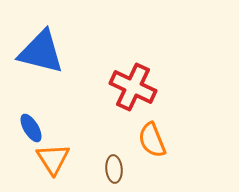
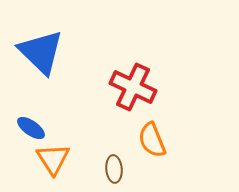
blue triangle: rotated 30 degrees clockwise
blue ellipse: rotated 24 degrees counterclockwise
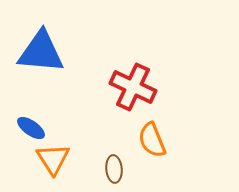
blue triangle: rotated 39 degrees counterclockwise
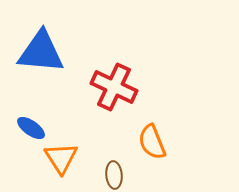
red cross: moved 19 px left
orange semicircle: moved 2 px down
orange triangle: moved 8 px right, 1 px up
brown ellipse: moved 6 px down
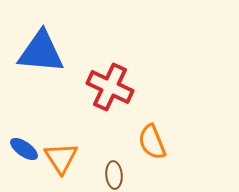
red cross: moved 4 px left
blue ellipse: moved 7 px left, 21 px down
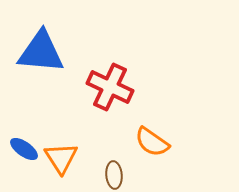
orange semicircle: rotated 33 degrees counterclockwise
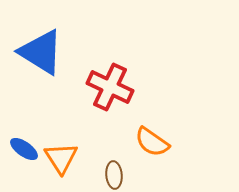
blue triangle: rotated 27 degrees clockwise
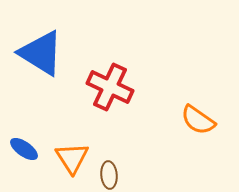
blue triangle: moved 1 px down
orange semicircle: moved 46 px right, 22 px up
orange triangle: moved 11 px right
brown ellipse: moved 5 px left
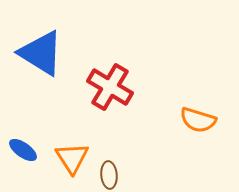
red cross: rotated 6 degrees clockwise
orange semicircle: rotated 18 degrees counterclockwise
blue ellipse: moved 1 px left, 1 px down
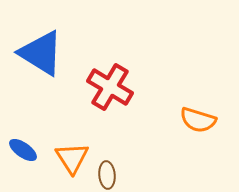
brown ellipse: moved 2 px left
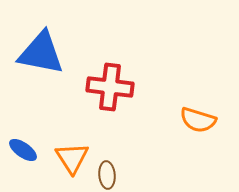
blue triangle: rotated 21 degrees counterclockwise
red cross: rotated 24 degrees counterclockwise
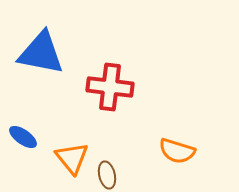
orange semicircle: moved 21 px left, 31 px down
blue ellipse: moved 13 px up
orange triangle: rotated 6 degrees counterclockwise
brown ellipse: rotated 8 degrees counterclockwise
